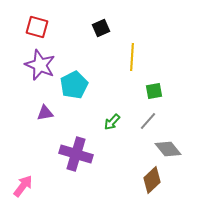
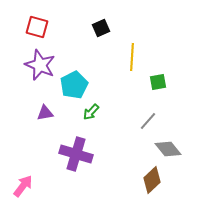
green square: moved 4 px right, 9 px up
green arrow: moved 21 px left, 10 px up
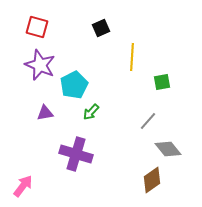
green square: moved 4 px right
brown diamond: rotated 8 degrees clockwise
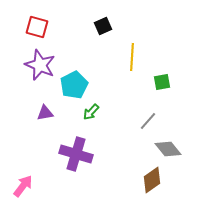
black square: moved 2 px right, 2 px up
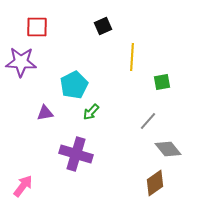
red square: rotated 15 degrees counterclockwise
purple star: moved 19 px left, 3 px up; rotated 20 degrees counterclockwise
brown diamond: moved 3 px right, 3 px down
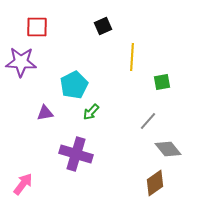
pink arrow: moved 2 px up
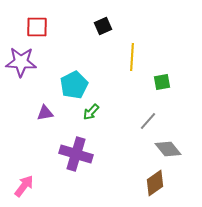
pink arrow: moved 1 px right, 2 px down
